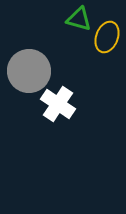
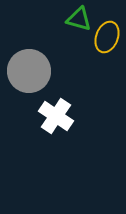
white cross: moved 2 px left, 12 px down
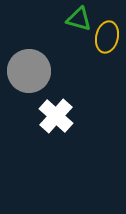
yellow ellipse: rotated 8 degrees counterclockwise
white cross: rotated 8 degrees clockwise
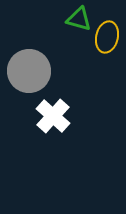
white cross: moved 3 px left
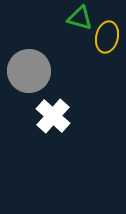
green triangle: moved 1 px right, 1 px up
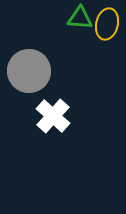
green triangle: rotated 12 degrees counterclockwise
yellow ellipse: moved 13 px up
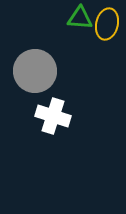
gray circle: moved 6 px right
white cross: rotated 24 degrees counterclockwise
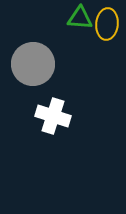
yellow ellipse: rotated 8 degrees counterclockwise
gray circle: moved 2 px left, 7 px up
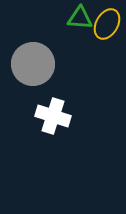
yellow ellipse: rotated 24 degrees clockwise
